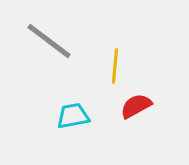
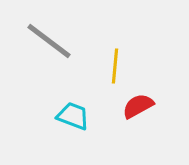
red semicircle: moved 2 px right
cyan trapezoid: rotated 32 degrees clockwise
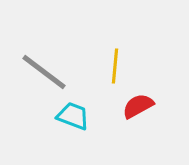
gray line: moved 5 px left, 31 px down
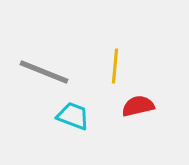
gray line: rotated 15 degrees counterclockwise
red semicircle: rotated 16 degrees clockwise
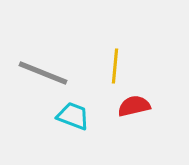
gray line: moved 1 px left, 1 px down
red semicircle: moved 4 px left
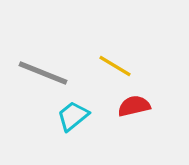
yellow line: rotated 64 degrees counterclockwise
cyan trapezoid: rotated 60 degrees counterclockwise
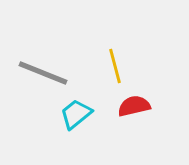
yellow line: rotated 44 degrees clockwise
cyan trapezoid: moved 3 px right, 2 px up
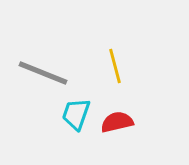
red semicircle: moved 17 px left, 16 px down
cyan trapezoid: rotated 32 degrees counterclockwise
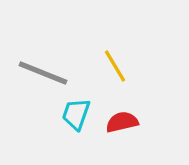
yellow line: rotated 16 degrees counterclockwise
red semicircle: moved 5 px right
